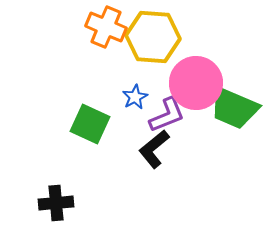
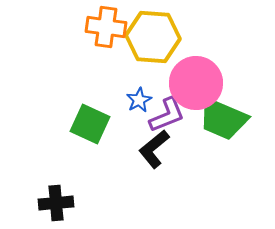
orange cross: rotated 15 degrees counterclockwise
blue star: moved 4 px right, 3 px down
green trapezoid: moved 11 px left, 11 px down
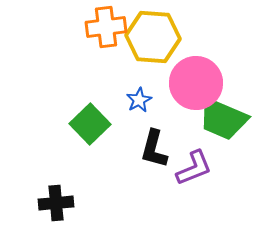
orange cross: rotated 15 degrees counterclockwise
purple L-shape: moved 27 px right, 53 px down
green square: rotated 21 degrees clockwise
black L-shape: rotated 36 degrees counterclockwise
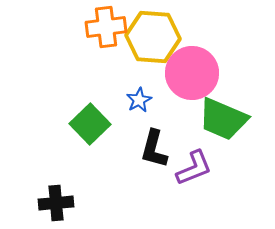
pink circle: moved 4 px left, 10 px up
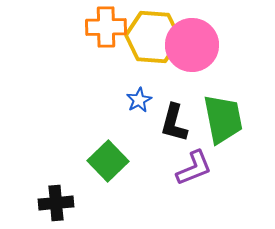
orange cross: rotated 6 degrees clockwise
pink circle: moved 28 px up
green trapezoid: rotated 124 degrees counterclockwise
green square: moved 18 px right, 37 px down
black L-shape: moved 20 px right, 26 px up
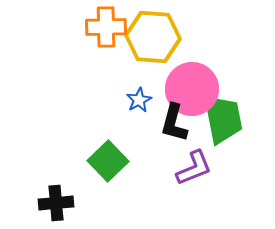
pink circle: moved 44 px down
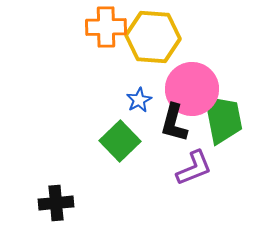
green square: moved 12 px right, 20 px up
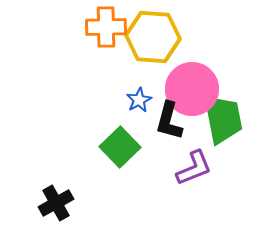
black L-shape: moved 5 px left, 2 px up
green square: moved 6 px down
black cross: rotated 24 degrees counterclockwise
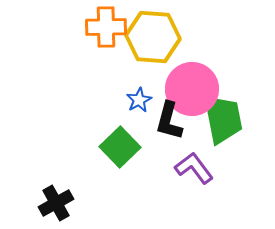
purple L-shape: rotated 105 degrees counterclockwise
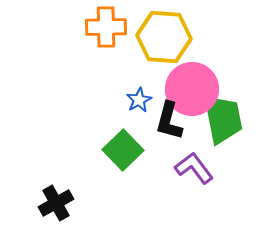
yellow hexagon: moved 11 px right
green square: moved 3 px right, 3 px down
